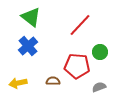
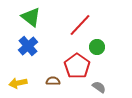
green circle: moved 3 px left, 5 px up
red pentagon: rotated 30 degrees clockwise
gray semicircle: rotated 56 degrees clockwise
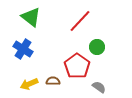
red line: moved 4 px up
blue cross: moved 5 px left, 3 px down; rotated 18 degrees counterclockwise
yellow arrow: moved 11 px right, 1 px down; rotated 12 degrees counterclockwise
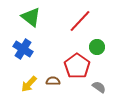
yellow arrow: rotated 24 degrees counterclockwise
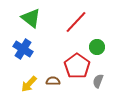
green triangle: moved 1 px down
red line: moved 4 px left, 1 px down
gray semicircle: moved 1 px left, 6 px up; rotated 104 degrees counterclockwise
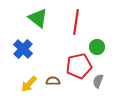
green triangle: moved 7 px right
red line: rotated 35 degrees counterclockwise
blue cross: rotated 12 degrees clockwise
red pentagon: moved 2 px right; rotated 25 degrees clockwise
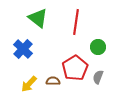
green circle: moved 1 px right
red pentagon: moved 4 px left, 2 px down; rotated 20 degrees counterclockwise
gray semicircle: moved 4 px up
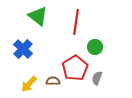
green triangle: moved 2 px up
green circle: moved 3 px left
gray semicircle: moved 1 px left, 1 px down
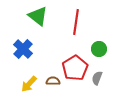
green circle: moved 4 px right, 2 px down
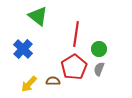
red line: moved 12 px down
red pentagon: moved 1 px left, 1 px up
gray semicircle: moved 2 px right, 9 px up
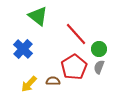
red line: rotated 50 degrees counterclockwise
gray semicircle: moved 2 px up
